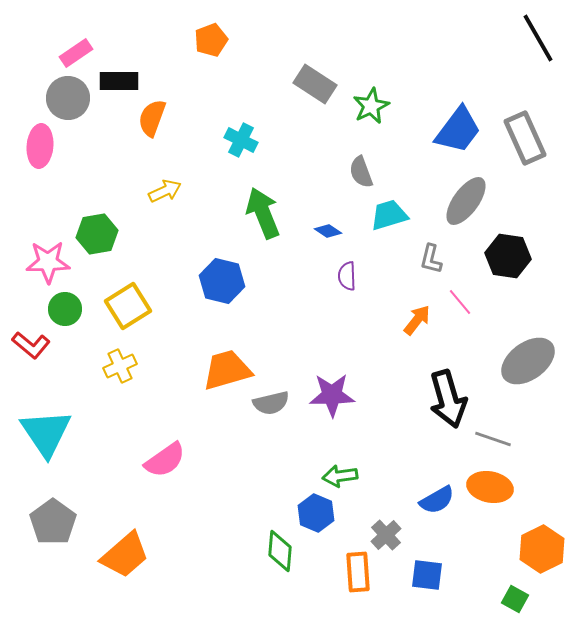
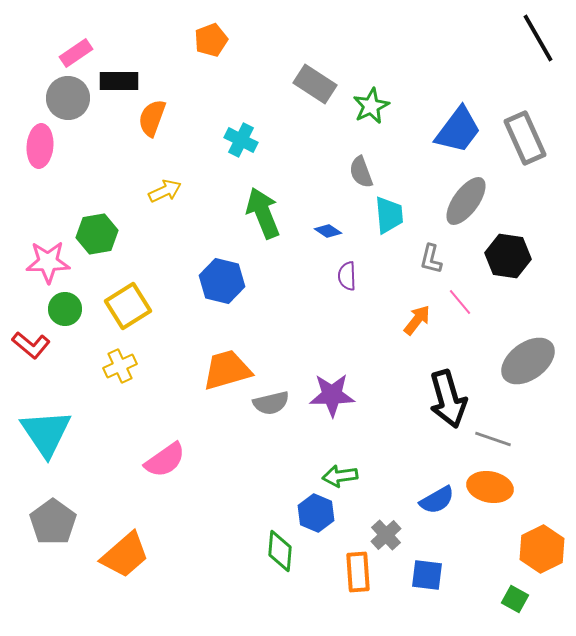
cyan trapezoid at (389, 215): rotated 102 degrees clockwise
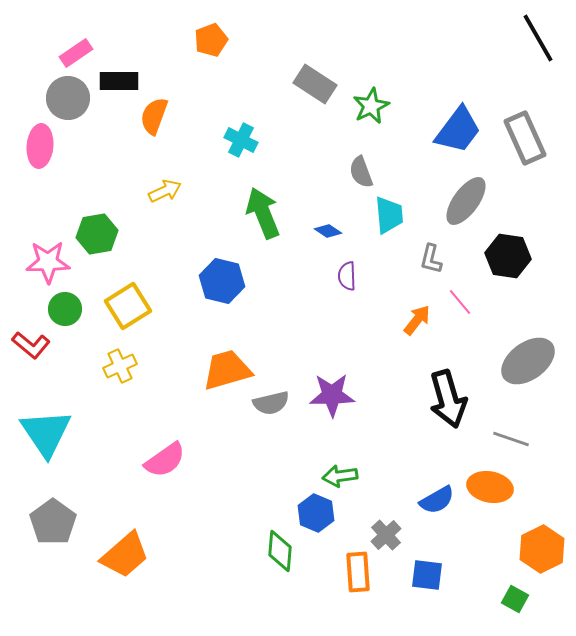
orange semicircle at (152, 118): moved 2 px right, 2 px up
gray line at (493, 439): moved 18 px right
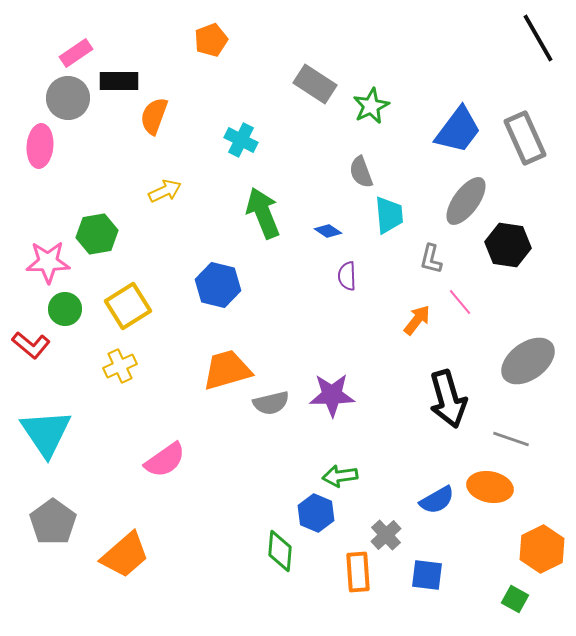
black hexagon at (508, 256): moved 11 px up
blue hexagon at (222, 281): moved 4 px left, 4 px down
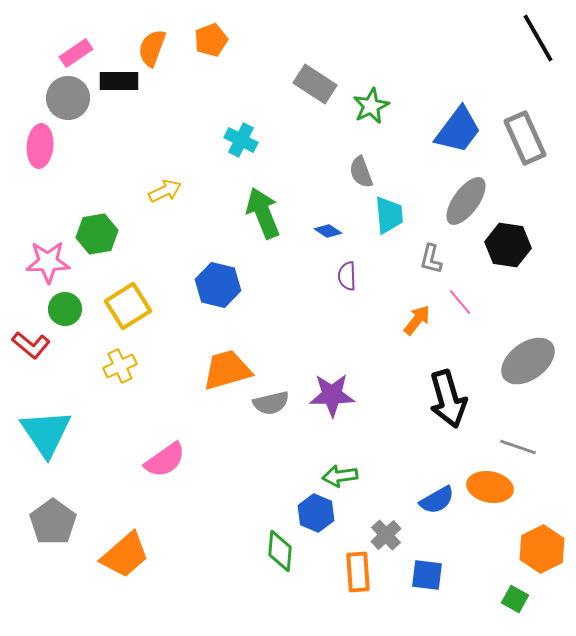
orange semicircle at (154, 116): moved 2 px left, 68 px up
gray line at (511, 439): moved 7 px right, 8 px down
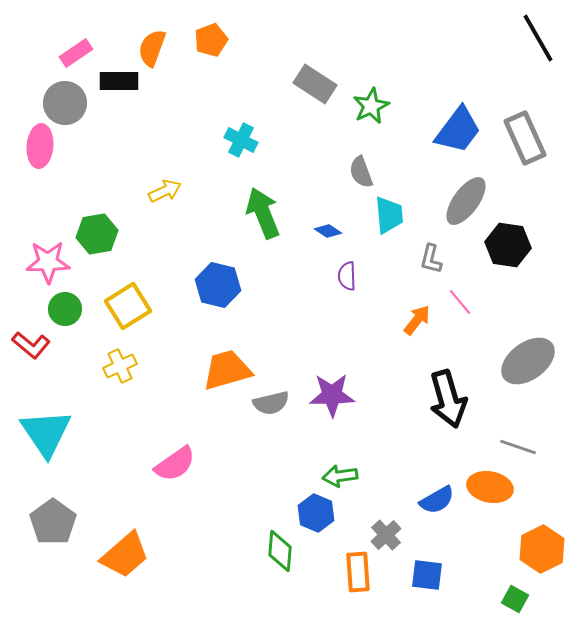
gray circle at (68, 98): moved 3 px left, 5 px down
pink semicircle at (165, 460): moved 10 px right, 4 px down
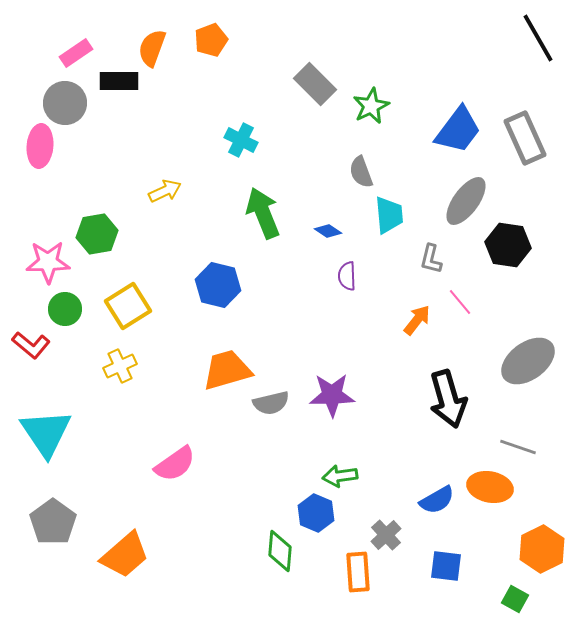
gray rectangle at (315, 84): rotated 12 degrees clockwise
blue square at (427, 575): moved 19 px right, 9 px up
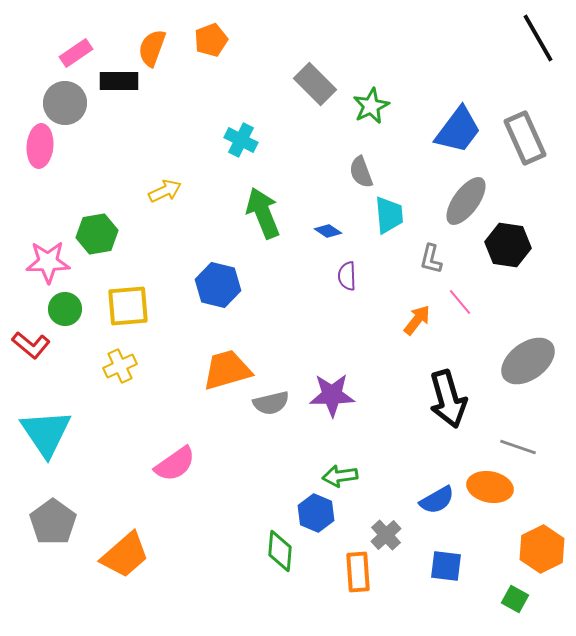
yellow square at (128, 306): rotated 27 degrees clockwise
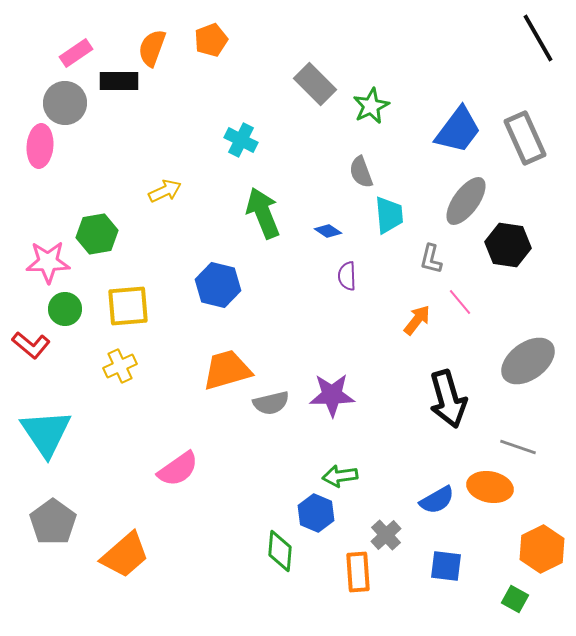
pink semicircle at (175, 464): moved 3 px right, 5 px down
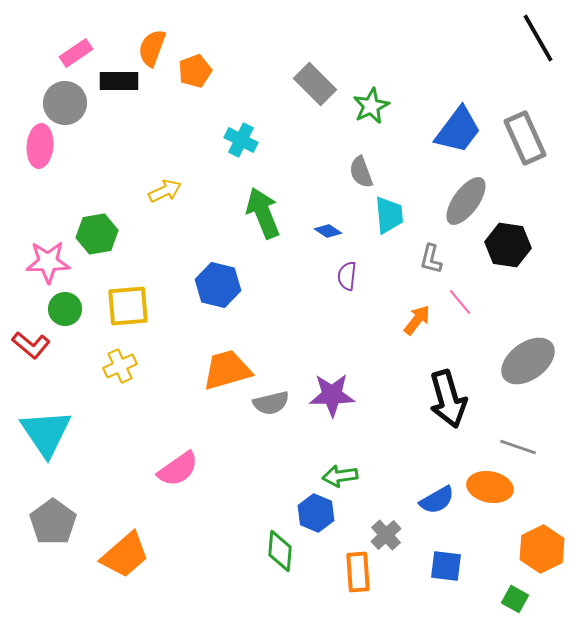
orange pentagon at (211, 40): moved 16 px left, 31 px down
purple semicircle at (347, 276): rotated 8 degrees clockwise
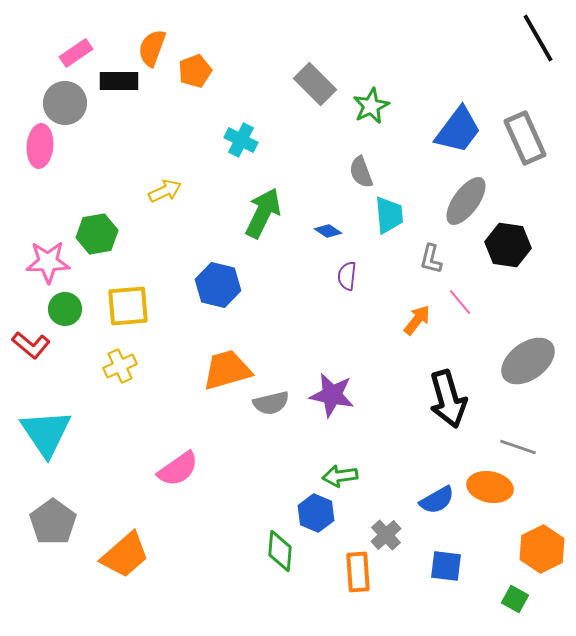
green arrow at (263, 213): rotated 48 degrees clockwise
purple star at (332, 395): rotated 12 degrees clockwise
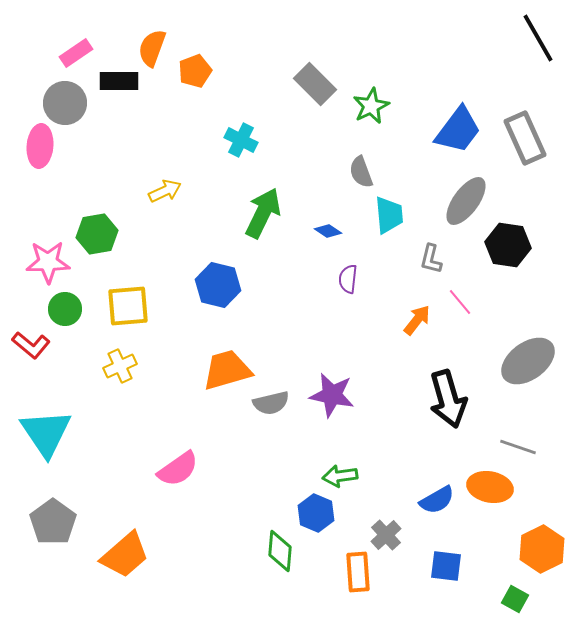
purple semicircle at (347, 276): moved 1 px right, 3 px down
